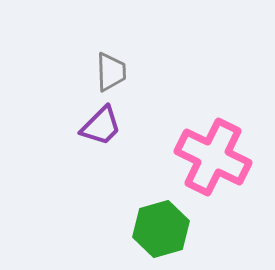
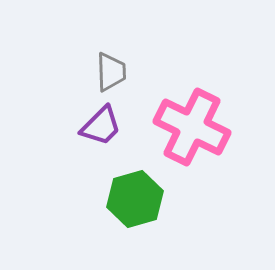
pink cross: moved 21 px left, 30 px up
green hexagon: moved 26 px left, 30 px up
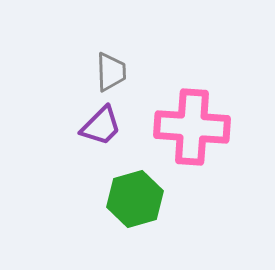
pink cross: rotated 22 degrees counterclockwise
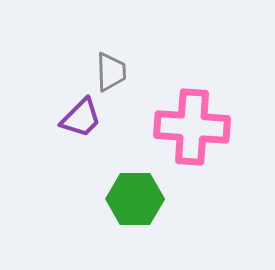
purple trapezoid: moved 20 px left, 8 px up
green hexagon: rotated 16 degrees clockwise
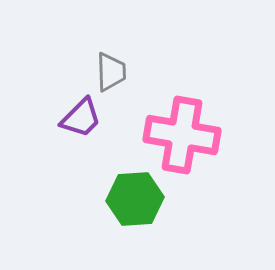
pink cross: moved 10 px left, 8 px down; rotated 6 degrees clockwise
green hexagon: rotated 4 degrees counterclockwise
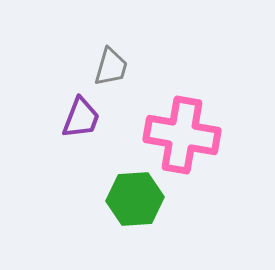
gray trapezoid: moved 5 px up; rotated 18 degrees clockwise
purple trapezoid: rotated 24 degrees counterclockwise
